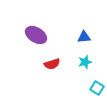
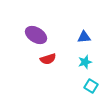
red semicircle: moved 4 px left, 5 px up
cyan square: moved 6 px left, 2 px up
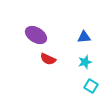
red semicircle: rotated 42 degrees clockwise
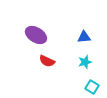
red semicircle: moved 1 px left, 2 px down
cyan square: moved 1 px right, 1 px down
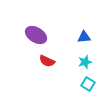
cyan square: moved 4 px left, 3 px up
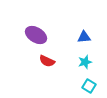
cyan square: moved 1 px right, 2 px down
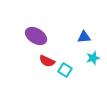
purple ellipse: moved 1 px down
cyan star: moved 8 px right, 4 px up
cyan square: moved 24 px left, 16 px up
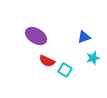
blue triangle: rotated 16 degrees counterclockwise
